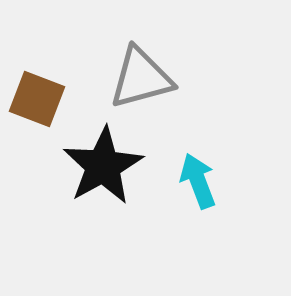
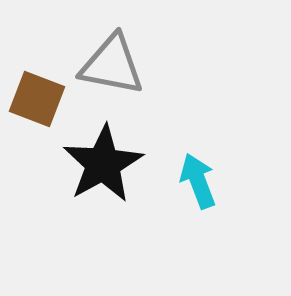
gray triangle: moved 29 px left, 13 px up; rotated 26 degrees clockwise
black star: moved 2 px up
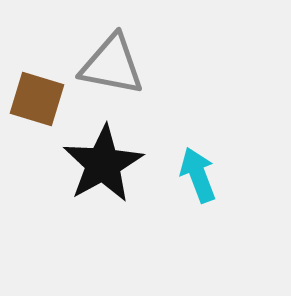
brown square: rotated 4 degrees counterclockwise
cyan arrow: moved 6 px up
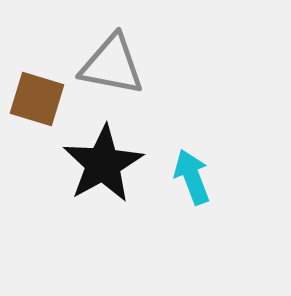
cyan arrow: moved 6 px left, 2 px down
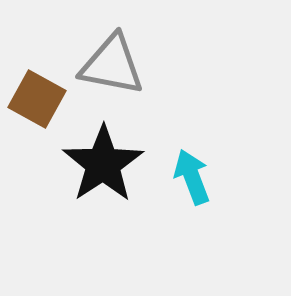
brown square: rotated 12 degrees clockwise
black star: rotated 4 degrees counterclockwise
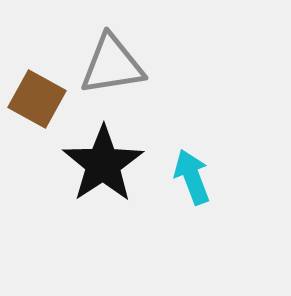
gray triangle: rotated 20 degrees counterclockwise
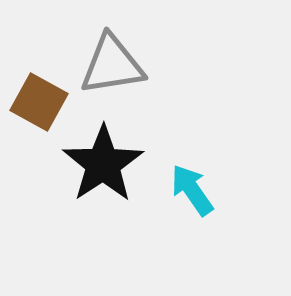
brown square: moved 2 px right, 3 px down
cyan arrow: moved 13 px down; rotated 14 degrees counterclockwise
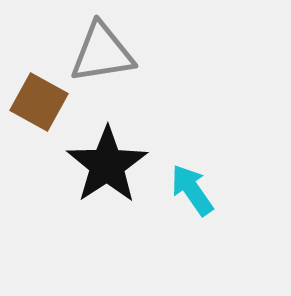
gray triangle: moved 10 px left, 12 px up
black star: moved 4 px right, 1 px down
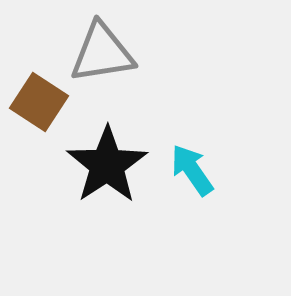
brown square: rotated 4 degrees clockwise
cyan arrow: moved 20 px up
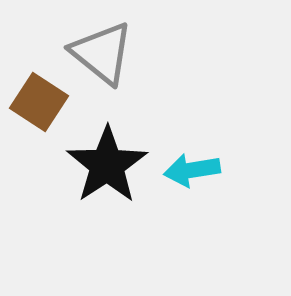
gray triangle: rotated 48 degrees clockwise
cyan arrow: rotated 64 degrees counterclockwise
